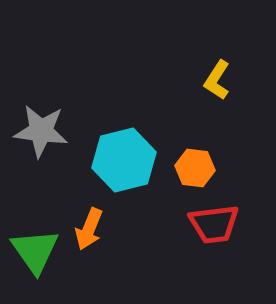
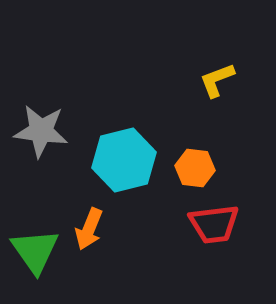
yellow L-shape: rotated 36 degrees clockwise
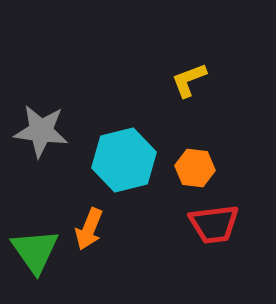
yellow L-shape: moved 28 px left
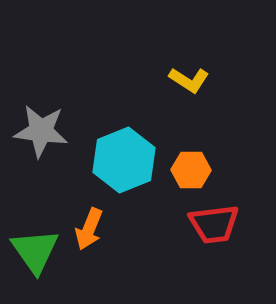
yellow L-shape: rotated 126 degrees counterclockwise
cyan hexagon: rotated 8 degrees counterclockwise
orange hexagon: moved 4 px left, 2 px down; rotated 6 degrees counterclockwise
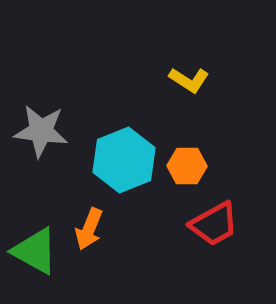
orange hexagon: moved 4 px left, 4 px up
red trapezoid: rotated 22 degrees counterclockwise
green triangle: rotated 26 degrees counterclockwise
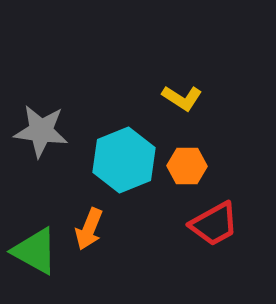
yellow L-shape: moved 7 px left, 18 px down
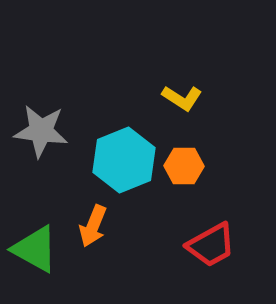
orange hexagon: moved 3 px left
red trapezoid: moved 3 px left, 21 px down
orange arrow: moved 4 px right, 3 px up
green triangle: moved 2 px up
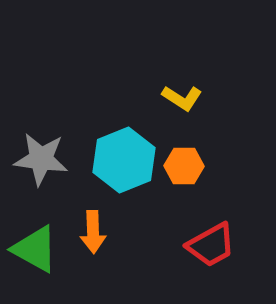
gray star: moved 28 px down
orange arrow: moved 6 px down; rotated 24 degrees counterclockwise
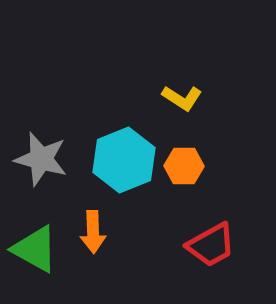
gray star: rotated 8 degrees clockwise
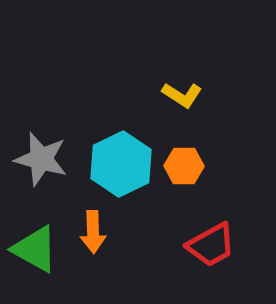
yellow L-shape: moved 3 px up
cyan hexagon: moved 3 px left, 4 px down; rotated 4 degrees counterclockwise
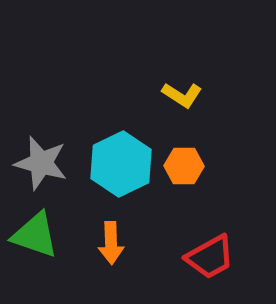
gray star: moved 4 px down
orange arrow: moved 18 px right, 11 px down
red trapezoid: moved 1 px left, 12 px down
green triangle: moved 14 px up; rotated 10 degrees counterclockwise
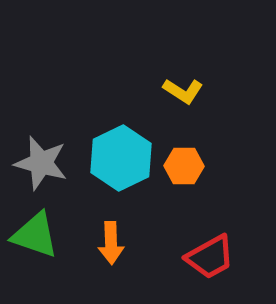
yellow L-shape: moved 1 px right, 4 px up
cyan hexagon: moved 6 px up
